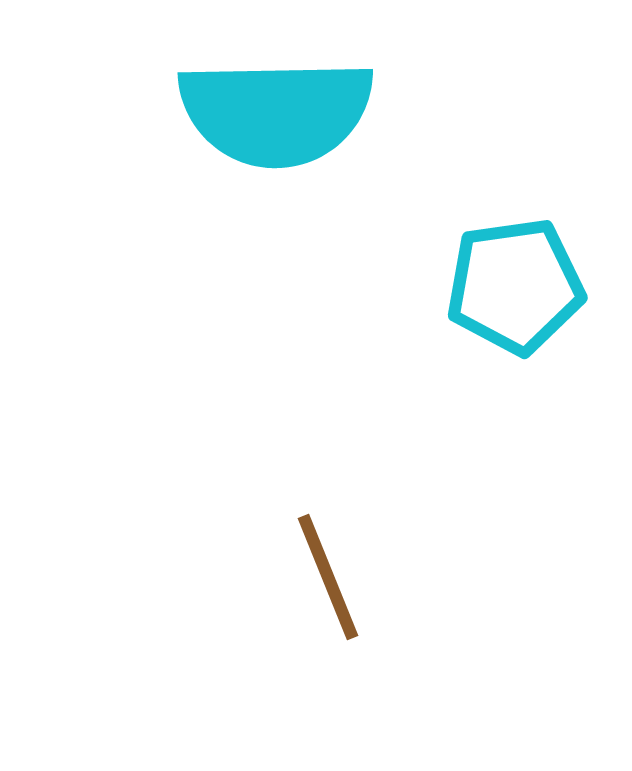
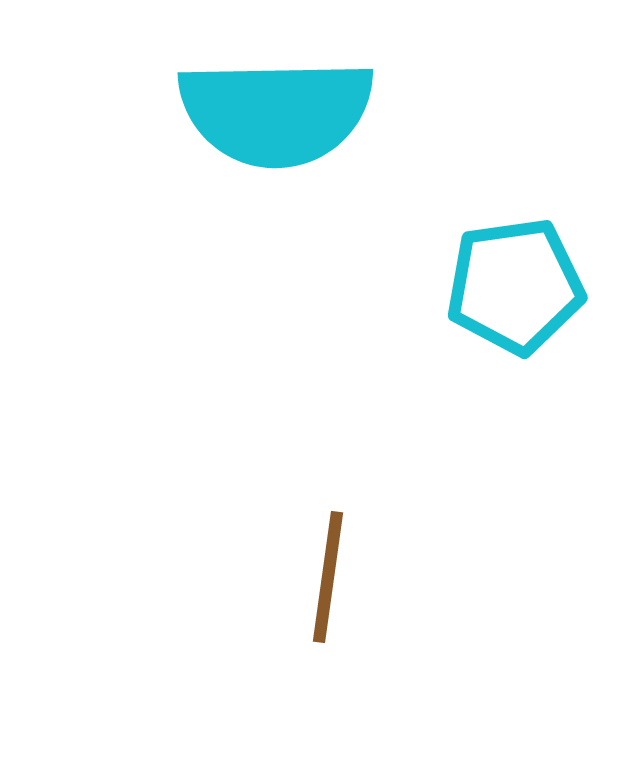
brown line: rotated 30 degrees clockwise
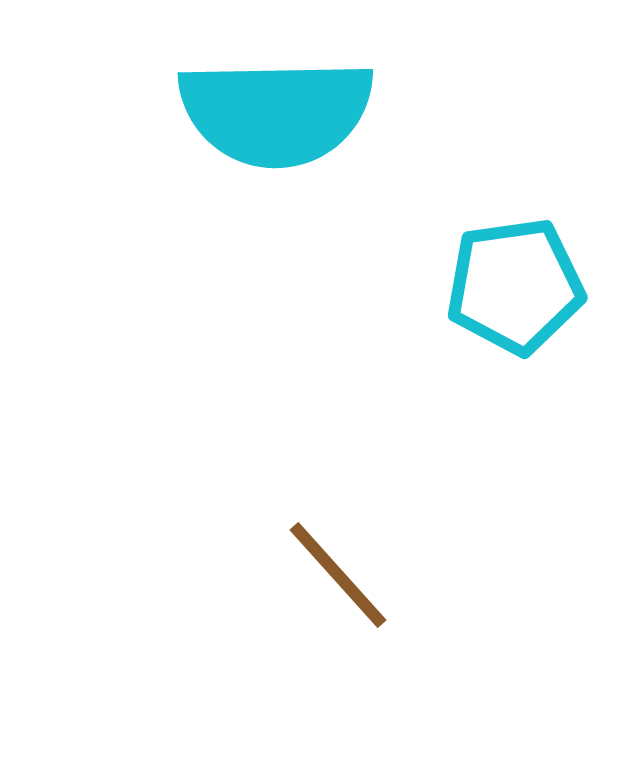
brown line: moved 10 px right, 2 px up; rotated 50 degrees counterclockwise
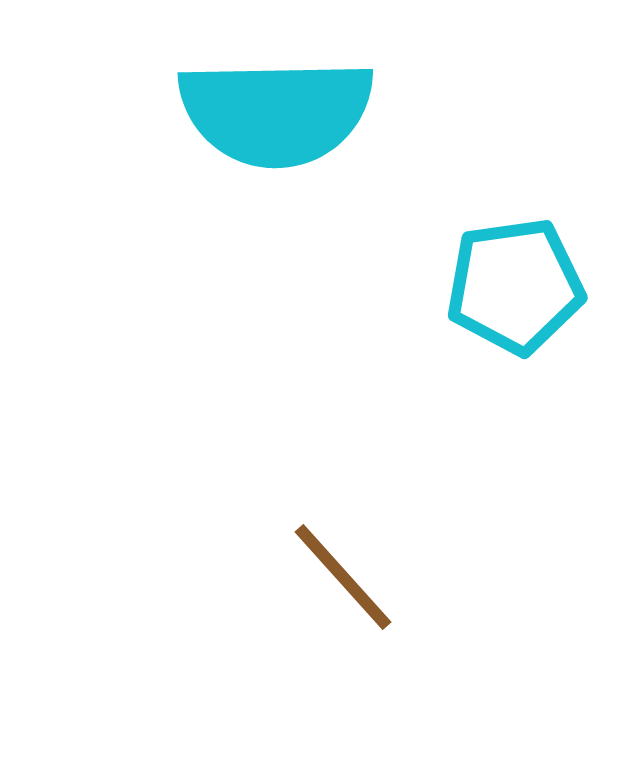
brown line: moved 5 px right, 2 px down
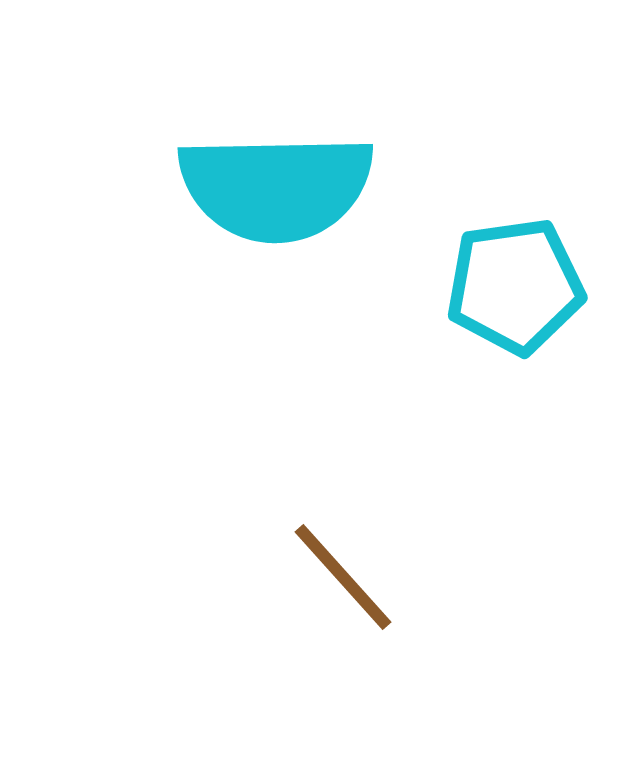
cyan semicircle: moved 75 px down
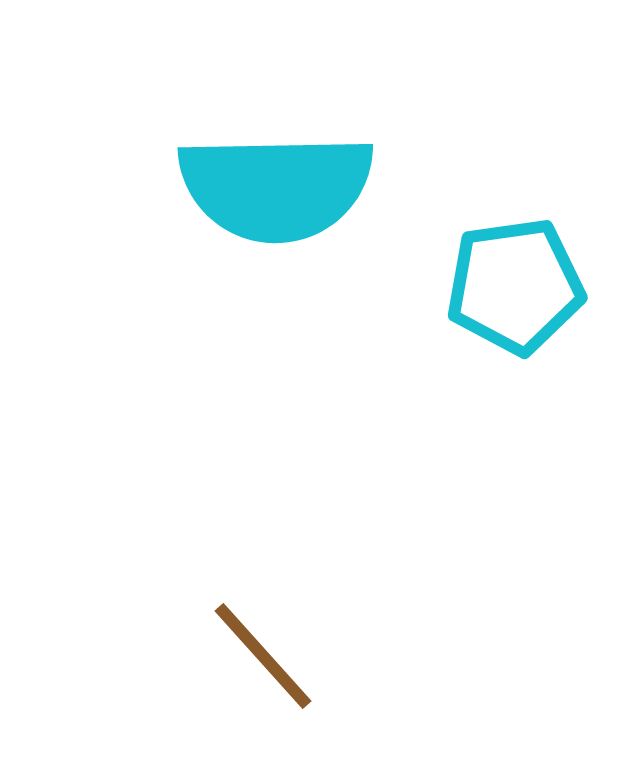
brown line: moved 80 px left, 79 px down
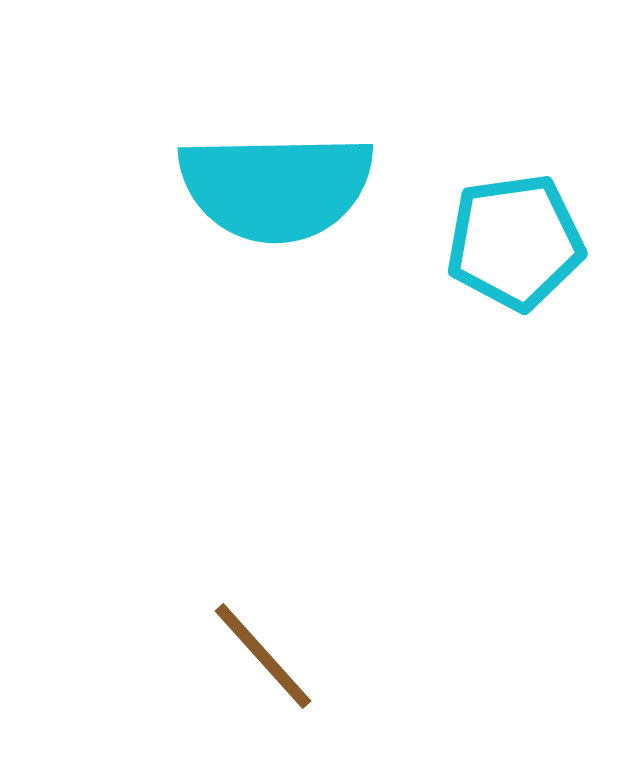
cyan pentagon: moved 44 px up
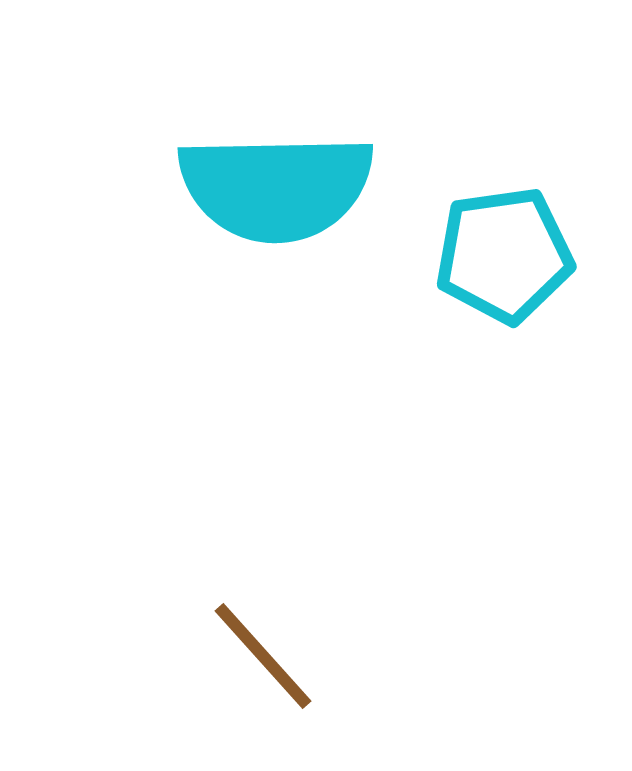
cyan pentagon: moved 11 px left, 13 px down
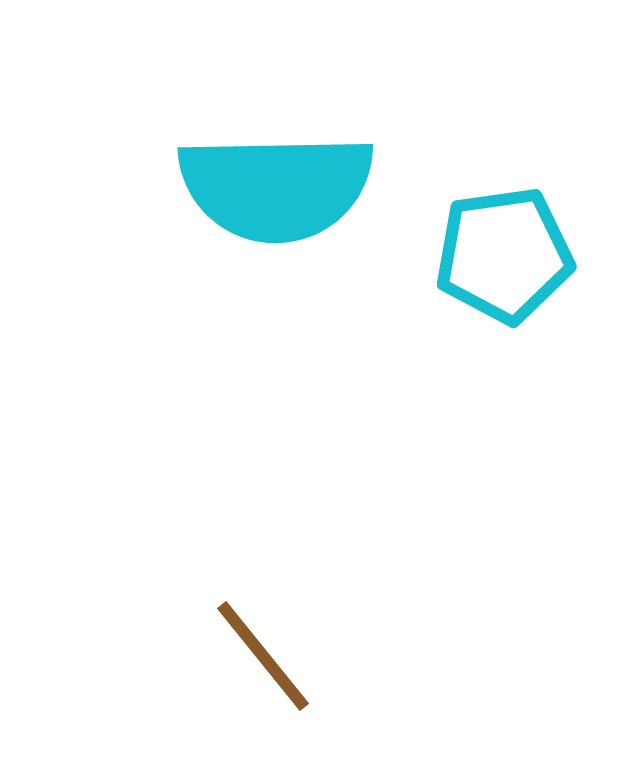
brown line: rotated 3 degrees clockwise
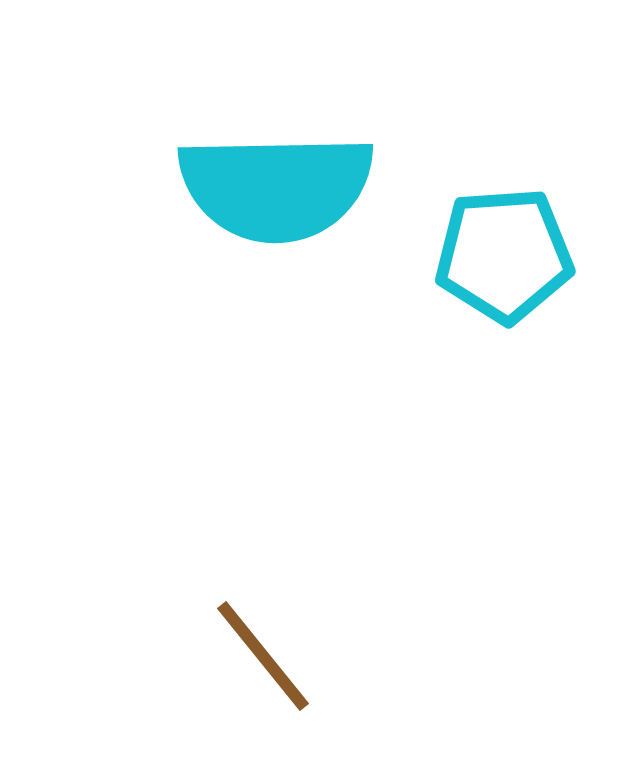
cyan pentagon: rotated 4 degrees clockwise
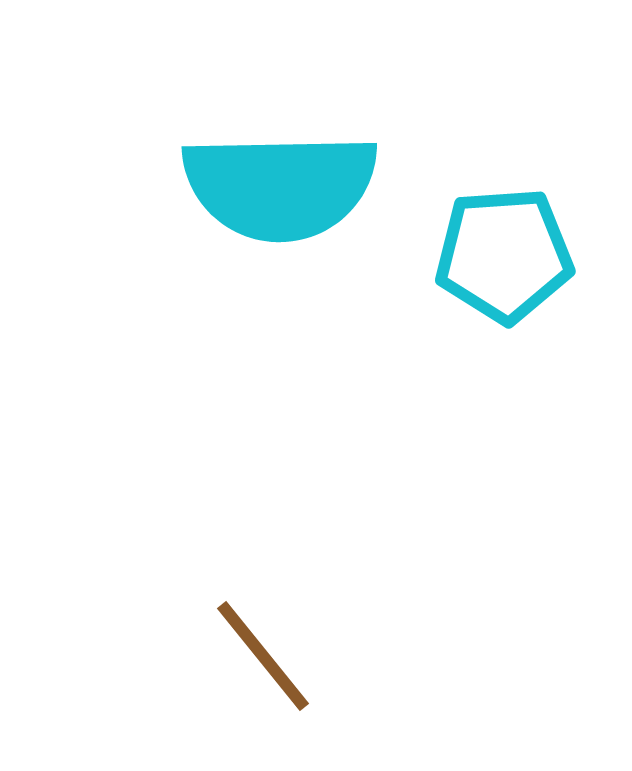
cyan semicircle: moved 4 px right, 1 px up
